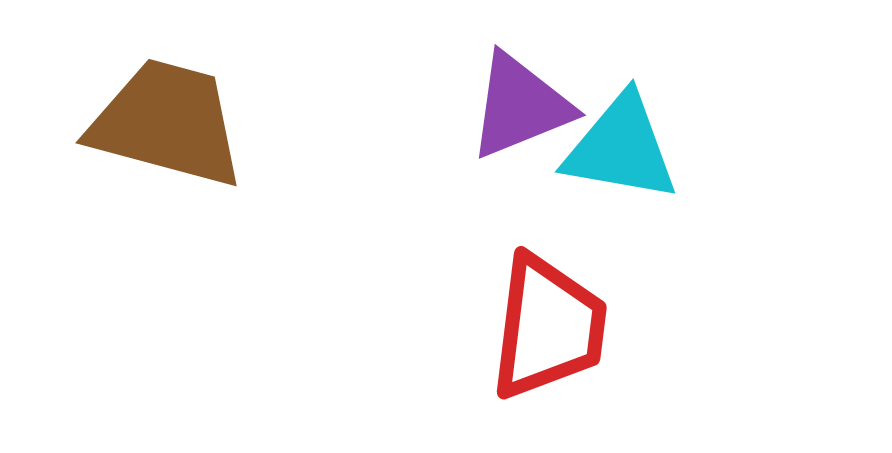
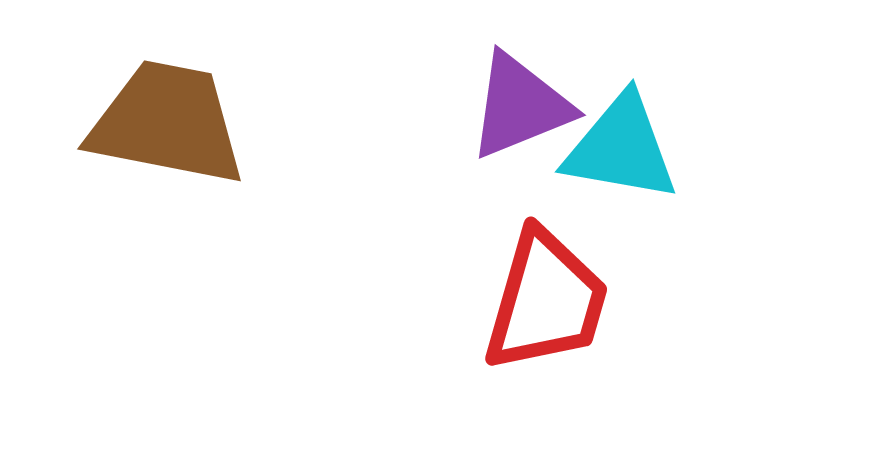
brown trapezoid: rotated 4 degrees counterclockwise
red trapezoid: moved 2 px left, 26 px up; rotated 9 degrees clockwise
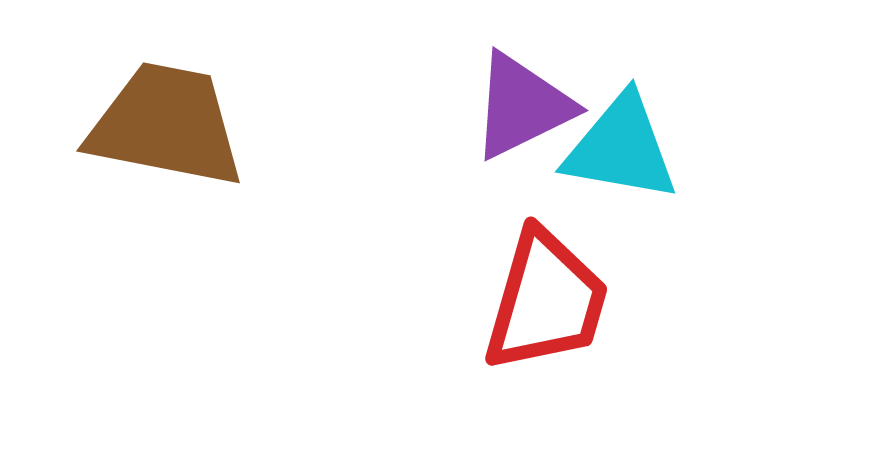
purple triangle: moved 2 px right; rotated 4 degrees counterclockwise
brown trapezoid: moved 1 px left, 2 px down
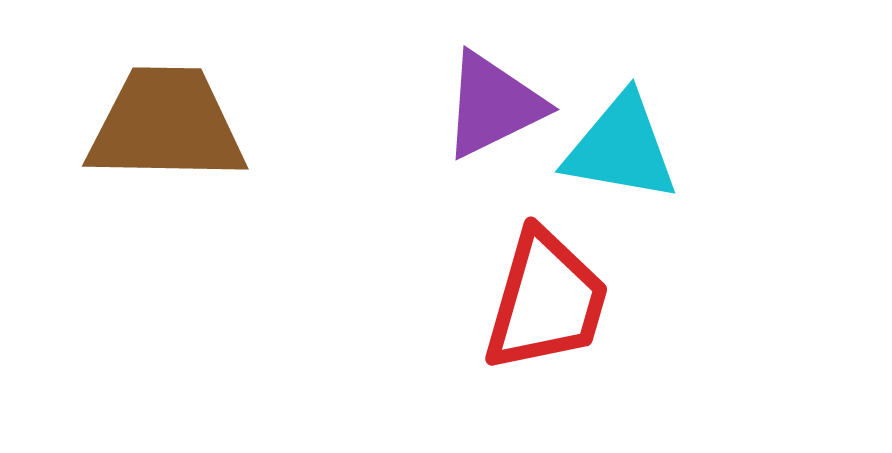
purple triangle: moved 29 px left, 1 px up
brown trapezoid: rotated 10 degrees counterclockwise
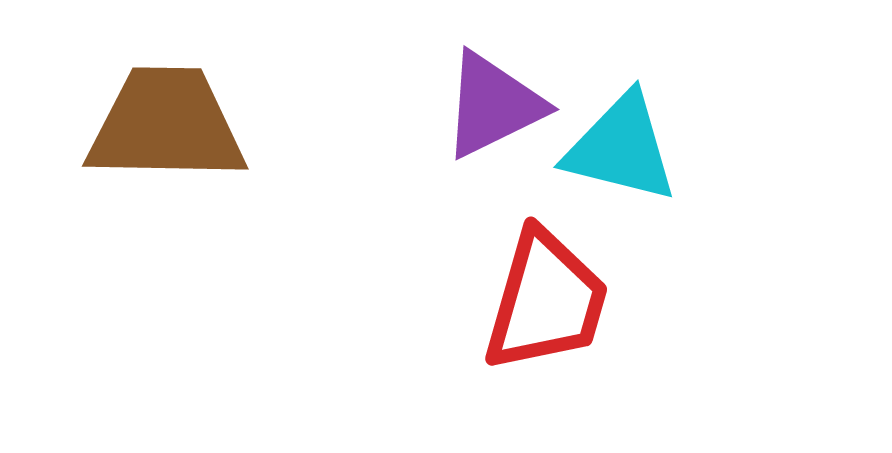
cyan triangle: rotated 4 degrees clockwise
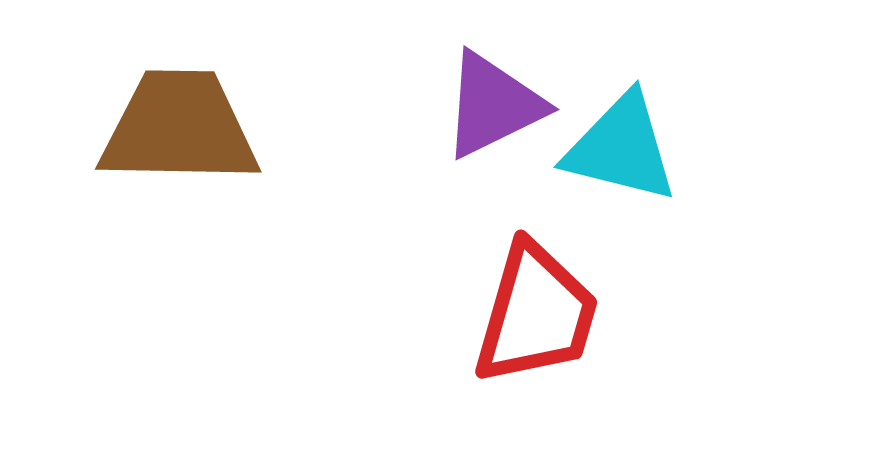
brown trapezoid: moved 13 px right, 3 px down
red trapezoid: moved 10 px left, 13 px down
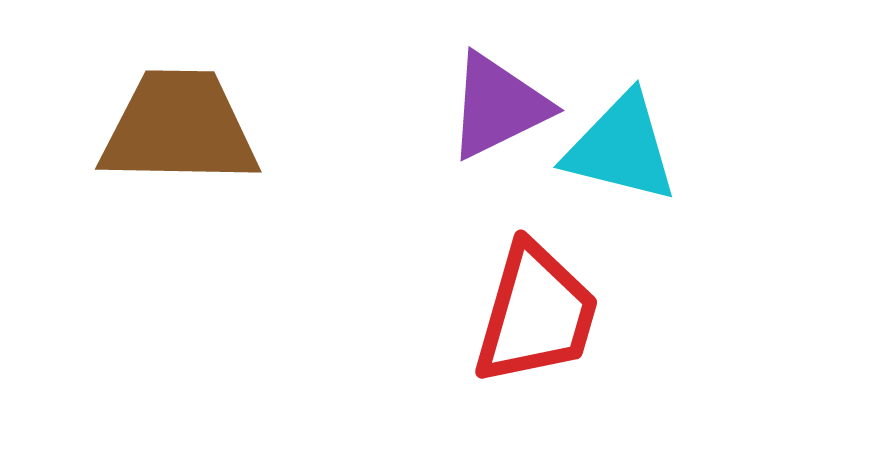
purple triangle: moved 5 px right, 1 px down
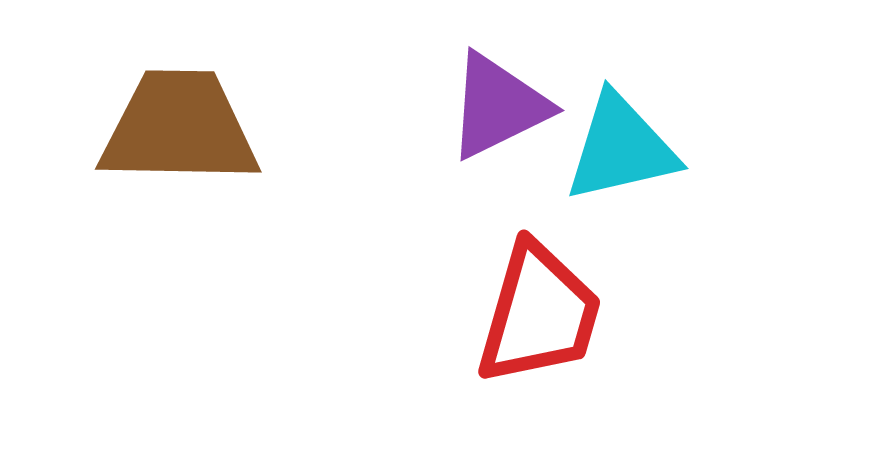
cyan triangle: rotated 27 degrees counterclockwise
red trapezoid: moved 3 px right
